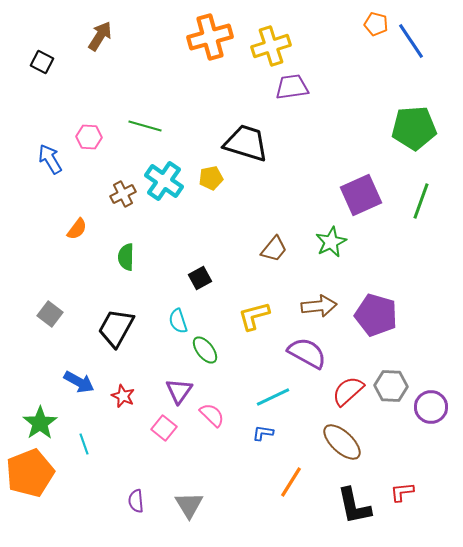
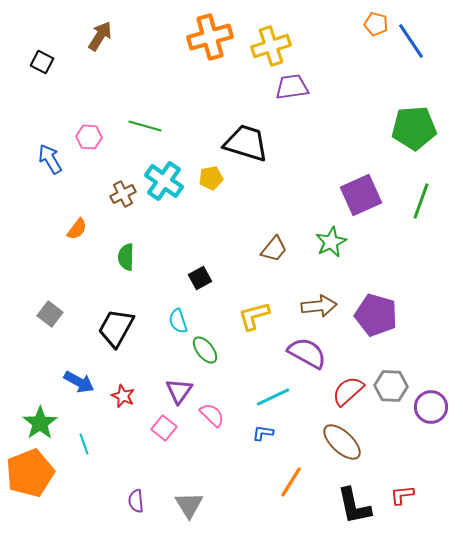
red L-shape at (402, 492): moved 3 px down
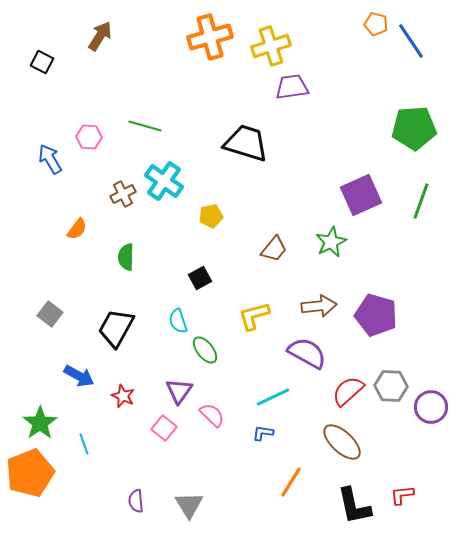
yellow pentagon at (211, 178): moved 38 px down
blue arrow at (79, 382): moved 6 px up
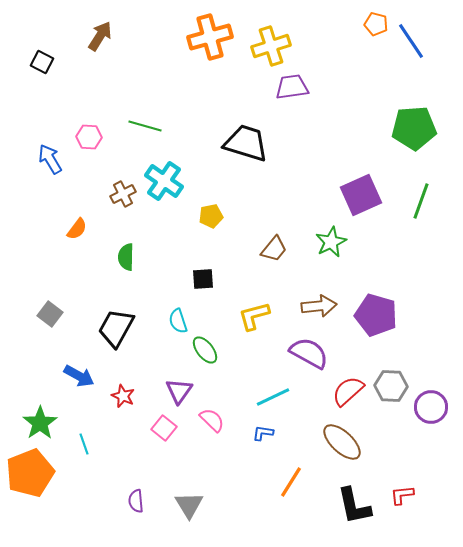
black square at (200, 278): moved 3 px right, 1 px down; rotated 25 degrees clockwise
purple semicircle at (307, 353): moved 2 px right
pink semicircle at (212, 415): moved 5 px down
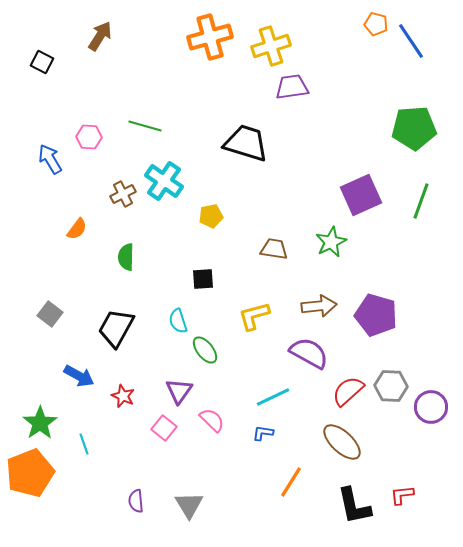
brown trapezoid at (274, 249): rotated 120 degrees counterclockwise
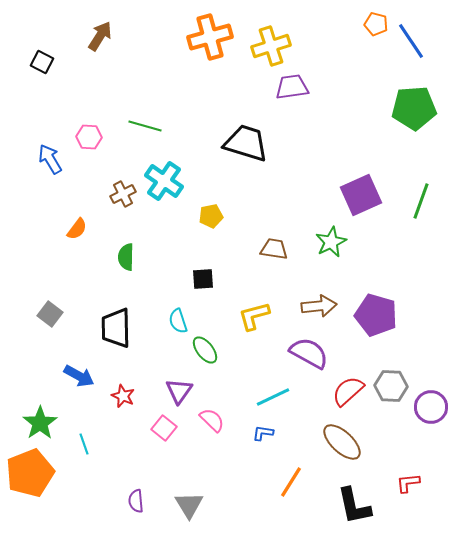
green pentagon at (414, 128): moved 20 px up
black trapezoid at (116, 328): rotated 30 degrees counterclockwise
red L-shape at (402, 495): moved 6 px right, 12 px up
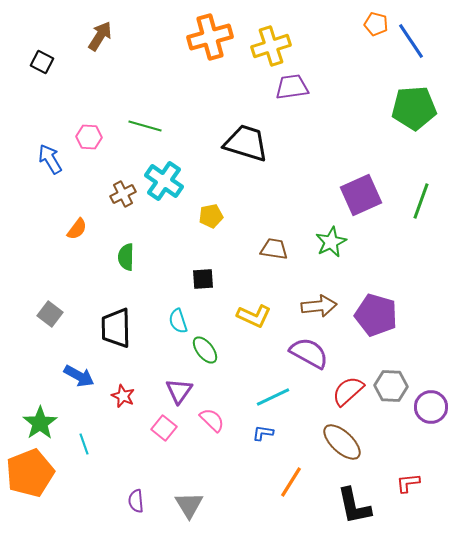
yellow L-shape at (254, 316): rotated 140 degrees counterclockwise
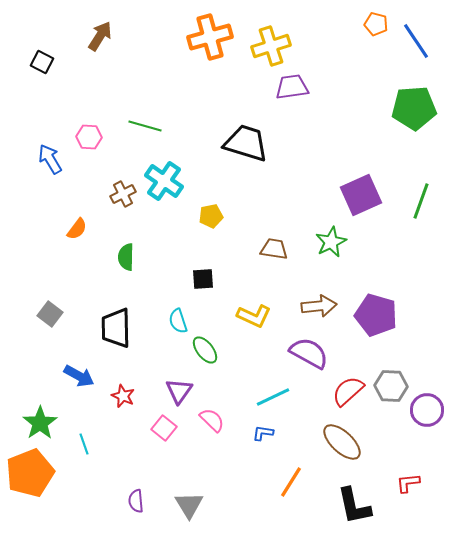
blue line at (411, 41): moved 5 px right
purple circle at (431, 407): moved 4 px left, 3 px down
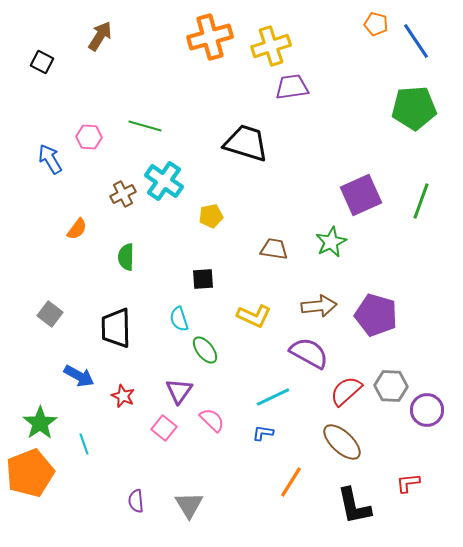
cyan semicircle at (178, 321): moved 1 px right, 2 px up
red semicircle at (348, 391): moved 2 px left
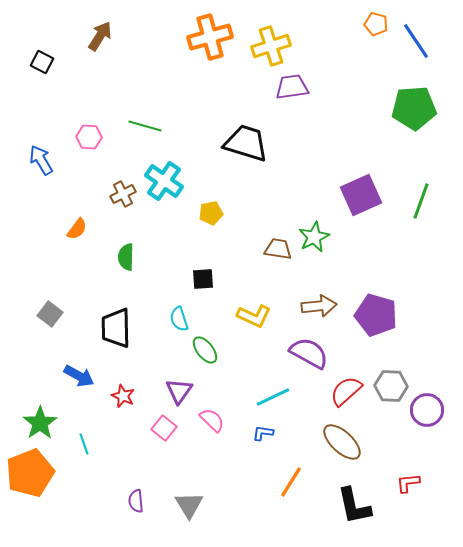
blue arrow at (50, 159): moved 9 px left, 1 px down
yellow pentagon at (211, 216): moved 3 px up
green star at (331, 242): moved 17 px left, 5 px up
brown trapezoid at (274, 249): moved 4 px right
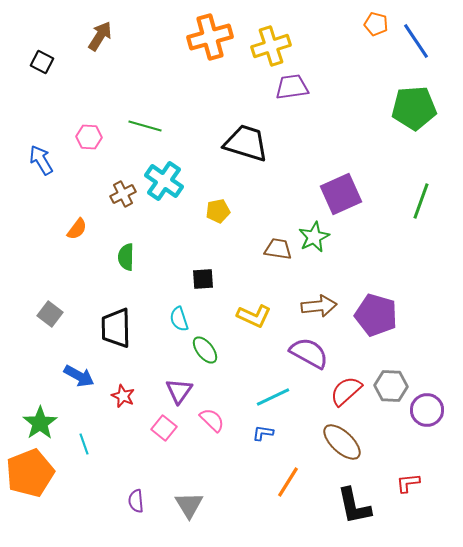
purple square at (361, 195): moved 20 px left, 1 px up
yellow pentagon at (211, 213): moved 7 px right, 2 px up
orange line at (291, 482): moved 3 px left
